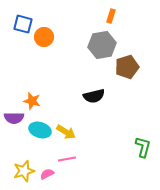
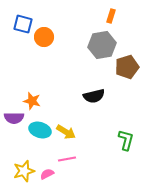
green L-shape: moved 17 px left, 7 px up
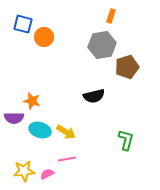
yellow star: rotated 10 degrees clockwise
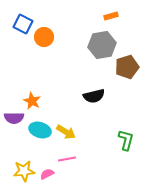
orange rectangle: rotated 56 degrees clockwise
blue square: rotated 12 degrees clockwise
orange star: rotated 12 degrees clockwise
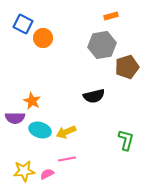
orange circle: moved 1 px left, 1 px down
purple semicircle: moved 1 px right
yellow arrow: rotated 126 degrees clockwise
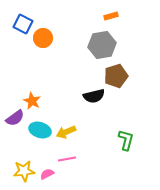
brown pentagon: moved 11 px left, 9 px down
purple semicircle: rotated 36 degrees counterclockwise
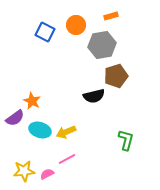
blue square: moved 22 px right, 8 px down
orange circle: moved 33 px right, 13 px up
pink line: rotated 18 degrees counterclockwise
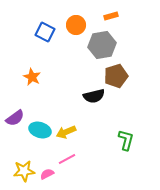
orange star: moved 24 px up
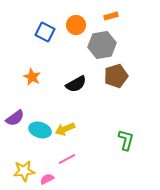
black semicircle: moved 18 px left, 12 px up; rotated 15 degrees counterclockwise
yellow arrow: moved 1 px left, 3 px up
pink semicircle: moved 5 px down
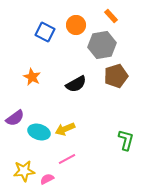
orange rectangle: rotated 64 degrees clockwise
cyan ellipse: moved 1 px left, 2 px down
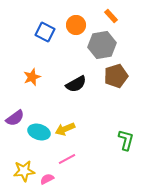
orange star: rotated 24 degrees clockwise
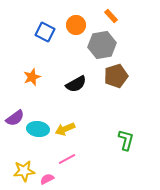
cyan ellipse: moved 1 px left, 3 px up; rotated 10 degrees counterclockwise
